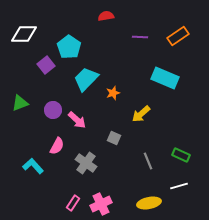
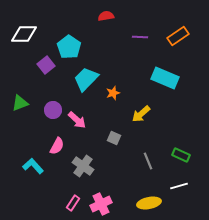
gray cross: moved 3 px left, 3 px down
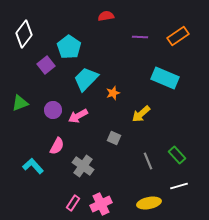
white diamond: rotated 52 degrees counterclockwise
pink arrow: moved 1 px right, 4 px up; rotated 108 degrees clockwise
green rectangle: moved 4 px left; rotated 24 degrees clockwise
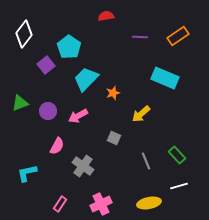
purple circle: moved 5 px left, 1 px down
gray line: moved 2 px left
cyan L-shape: moved 6 px left, 7 px down; rotated 60 degrees counterclockwise
pink rectangle: moved 13 px left, 1 px down
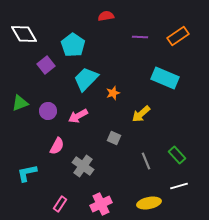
white diamond: rotated 68 degrees counterclockwise
cyan pentagon: moved 4 px right, 2 px up
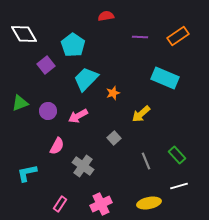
gray square: rotated 24 degrees clockwise
